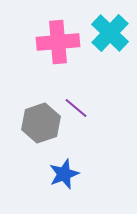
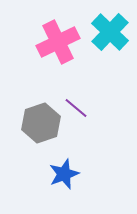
cyan cross: moved 1 px up
pink cross: rotated 21 degrees counterclockwise
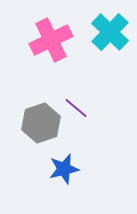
pink cross: moved 7 px left, 2 px up
blue star: moved 5 px up; rotated 8 degrees clockwise
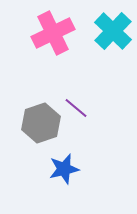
cyan cross: moved 3 px right, 1 px up
pink cross: moved 2 px right, 7 px up
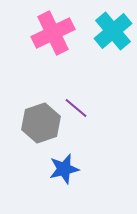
cyan cross: rotated 6 degrees clockwise
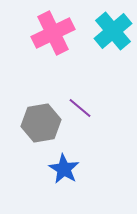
purple line: moved 4 px right
gray hexagon: rotated 9 degrees clockwise
blue star: rotated 28 degrees counterclockwise
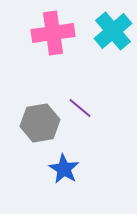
pink cross: rotated 18 degrees clockwise
gray hexagon: moved 1 px left
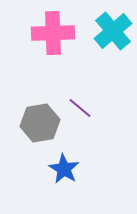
pink cross: rotated 6 degrees clockwise
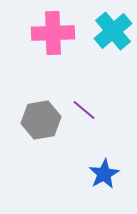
purple line: moved 4 px right, 2 px down
gray hexagon: moved 1 px right, 3 px up
blue star: moved 40 px right, 5 px down; rotated 12 degrees clockwise
